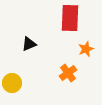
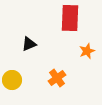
orange star: moved 1 px right, 2 px down
orange cross: moved 11 px left, 5 px down
yellow circle: moved 3 px up
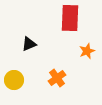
yellow circle: moved 2 px right
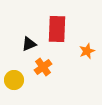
red rectangle: moved 13 px left, 11 px down
orange cross: moved 14 px left, 11 px up
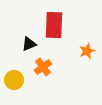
red rectangle: moved 3 px left, 4 px up
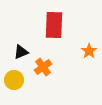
black triangle: moved 8 px left, 8 px down
orange star: moved 2 px right; rotated 14 degrees counterclockwise
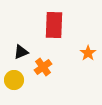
orange star: moved 1 px left, 2 px down
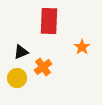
red rectangle: moved 5 px left, 4 px up
orange star: moved 6 px left, 6 px up
yellow circle: moved 3 px right, 2 px up
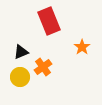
red rectangle: rotated 24 degrees counterclockwise
yellow circle: moved 3 px right, 1 px up
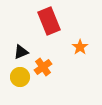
orange star: moved 2 px left
